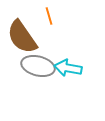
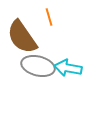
orange line: moved 1 px down
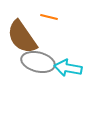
orange line: rotated 60 degrees counterclockwise
gray ellipse: moved 4 px up
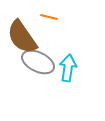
gray ellipse: rotated 12 degrees clockwise
cyan arrow: rotated 88 degrees clockwise
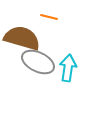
brown semicircle: moved 1 px down; rotated 141 degrees clockwise
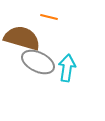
cyan arrow: moved 1 px left
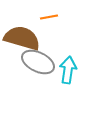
orange line: rotated 24 degrees counterclockwise
cyan arrow: moved 1 px right, 2 px down
